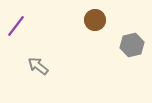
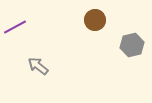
purple line: moved 1 px left, 1 px down; rotated 25 degrees clockwise
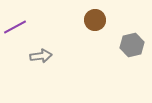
gray arrow: moved 3 px right, 10 px up; rotated 135 degrees clockwise
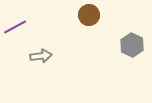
brown circle: moved 6 px left, 5 px up
gray hexagon: rotated 20 degrees counterclockwise
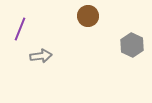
brown circle: moved 1 px left, 1 px down
purple line: moved 5 px right, 2 px down; rotated 40 degrees counterclockwise
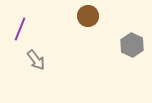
gray arrow: moved 5 px left, 4 px down; rotated 60 degrees clockwise
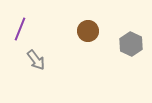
brown circle: moved 15 px down
gray hexagon: moved 1 px left, 1 px up
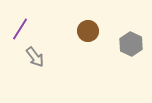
purple line: rotated 10 degrees clockwise
gray arrow: moved 1 px left, 3 px up
